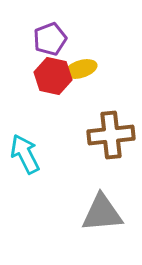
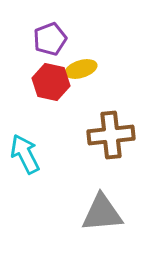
red hexagon: moved 2 px left, 6 px down
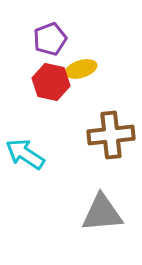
cyan arrow: rotated 30 degrees counterclockwise
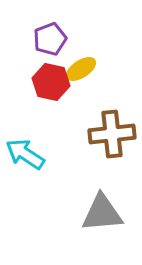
yellow ellipse: rotated 16 degrees counterclockwise
brown cross: moved 1 px right, 1 px up
